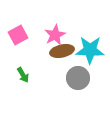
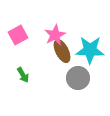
brown ellipse: rotated 75 degrees clockwise
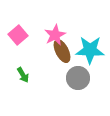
pink square: rotated 12 degrees counterclockwise
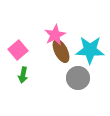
pink square: moved 15 px down
brown ellipse: moved 1 px left
green arrow: rotated 42 degrees clockwise
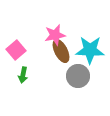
pink star: rotated 15 degrees clockwise
pink square: moved 2 px left
gray circle: moved 2 px up
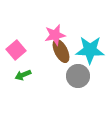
green arrow: rotated 56 degrees clockwise
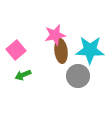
brown ellipse: rotated 20 degrees clockwise
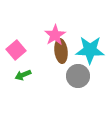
pink star: rotated 20 degrees counterclockwise
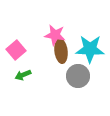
pink star: rotated 30 degrees counterclockwise
cyan star: moved 1 px up
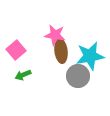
cyan star: moved 7 px down; rotated 12 degrees counterclockwise
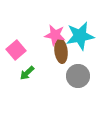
cyan star: moved 10 px left, 20 px up
green arrow: moved 4 px right, 2 px up; rotated 21 degrees counterclockwise
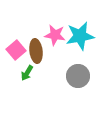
brown ellipse: moved 25 px left
green arrow: rotated 14 degrees counterclockwise
